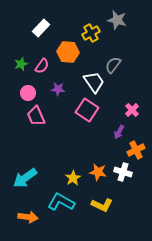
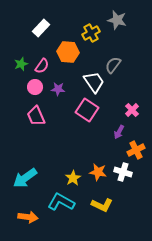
pink circle: moved 7 px right, 6 px up
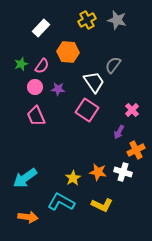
yellow cross: moved 4 px left, 13 px up
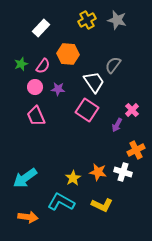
orange hexagon: moved 2 px down
pink semicircle: moved 1 px right
purple arrow: moved 2 px left, 7 px up
